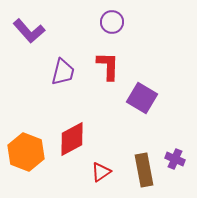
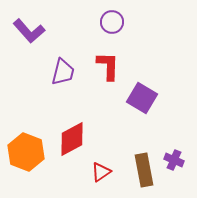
purple cross: moved 1 px left, 1 px down
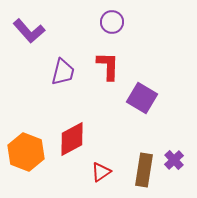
purple cross: rotated 24 degrees clockwise
brown rectangle: rotated 20 degrees clockwise
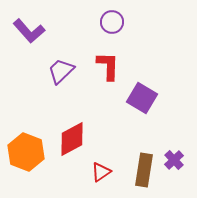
purple trapezoid: moved 2 px left, 1 px up; rotated 148 degrees counterclockwise
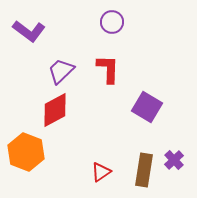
purple L-shape: rotated 12 degrees counterclockwise
red L-shape: moved 3 px down
purple square: moved 5 px right, 9 px down
red diamond: moved 17 px left, 29 px up
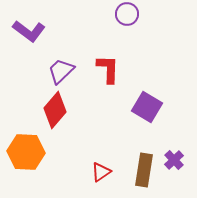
purple circle: moved 15 px right, 8 px up
red diamond: rotated 21 degrees counterclockwise
orange hexagon: rotated 18 degrees counterclockwise
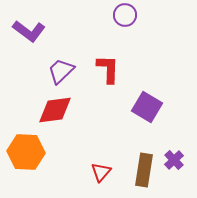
purple circle: moved 2 px left, 1 px down
red diamond: rotated 42 degrees clockwise
red triangle: rotated 15 degrees counterclockwise
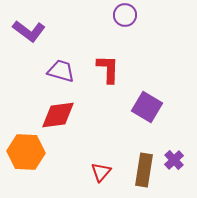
purple trapezoid: rotated 60 degrees clockwise
red diamond: moved 3 px right, 5 px down
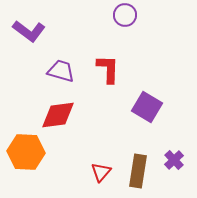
brown rectangle: moved 6 px left, 1 px down
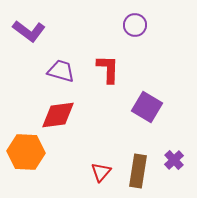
purple circle: moved 10 px right, 10 px down
